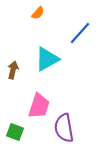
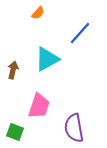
purple semicircle: moved 10 px right
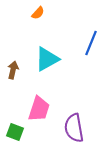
blue line: moved 11 px right, 10 px down; rotated 20 degrees counterclockwise
pink trapezoid: moved 3 px down
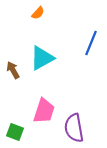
cyan triangle: moved 5 px left, 1 px up
brown arrow: rotated 42 degrees counterclockwise
pink trapezoid: moved 5 px right, 2 px down
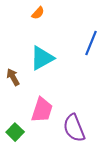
brown arrow: moved 7 px down
pink trapezoid: moved 2 px left, 1 px up
purple semicircle: rotated 12 degrees counterclockwise
green square: rotated 24 degrees clockwise
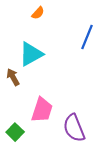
blue line: moved 4 px left, 6 px up
cyan triangle: moved 11 px left, 4 px up
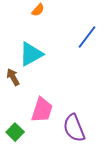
orange semicircle: moved 3 px up
blue line: rotated 15 degrees clockwise
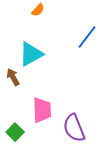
pink trapezoid: rotated 20 degrees counterclockwise
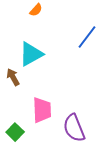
orange semicircle: moved 2 px left
